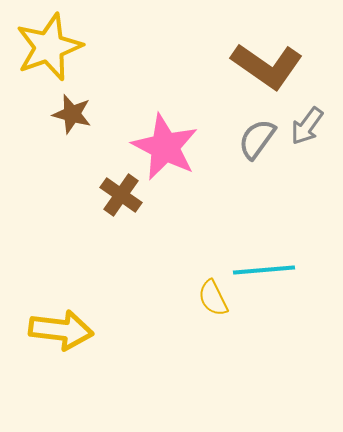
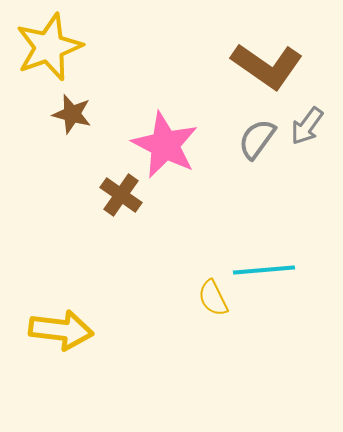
pink star: moved 2 px up
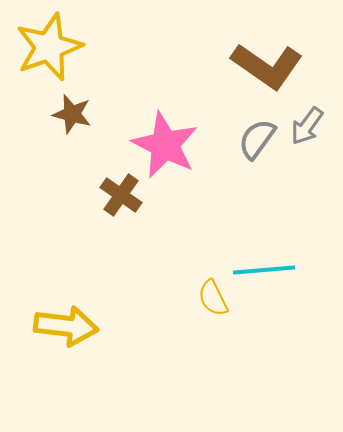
yellow arrow: moved 5 px right, 4 px up
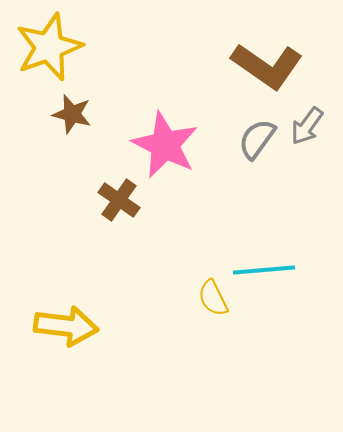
brown cross: moved 2 px left, 5 px down
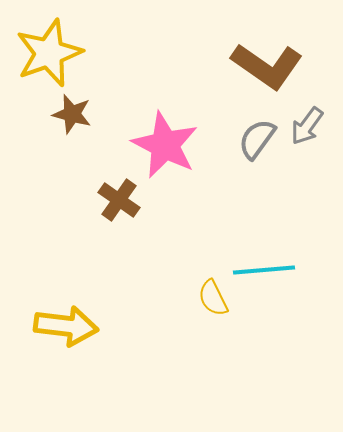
yellow star: moved 6 px down
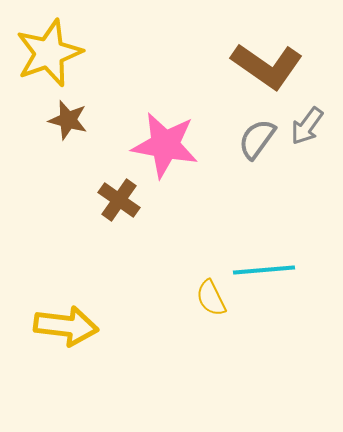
brown star: moved 4 px left, 6 px down
pink star: rotated 16 degrees counterclockwise
yellow semicircle: moved 2 px left
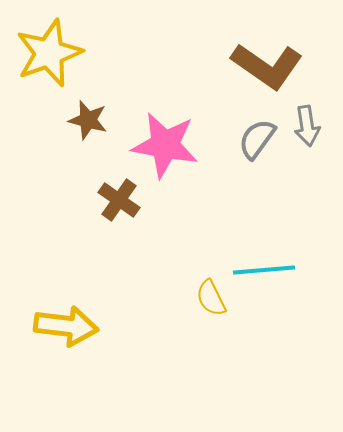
brown star: moved 20 px right
gray arrow: rotated 45 degrees counterclockwise
